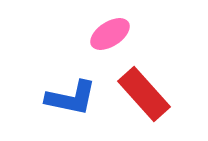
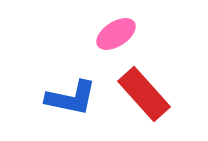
pink ellipse: moved 6 px right
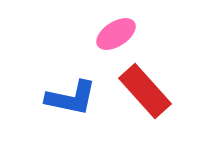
red rectangle: moved 1 px right, 3 px up
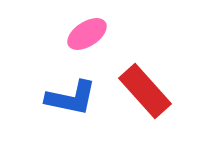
pink ellipse: moved 29 px left
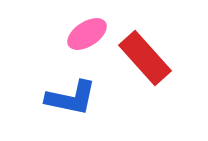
red rectangle: moved 33 px up
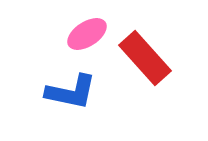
blue L-shape: moved 6 px up
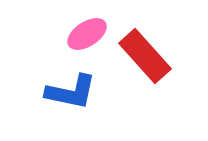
red rectangle: moved 2 px up
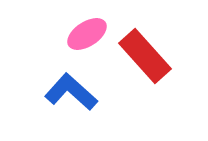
blue L-shape: rotated 150 degrees counterclockwise
